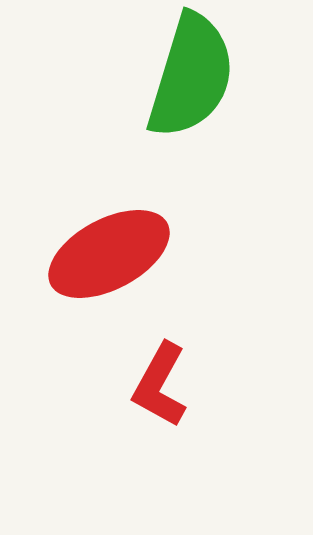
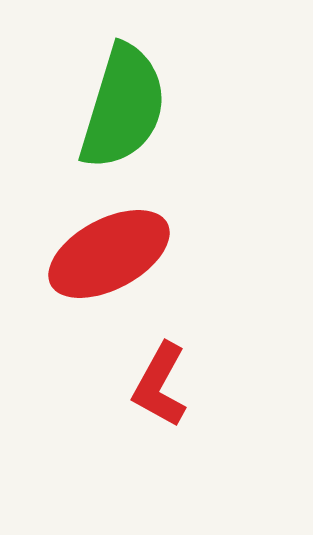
green semicircle: moved 68 px left, 31 px down
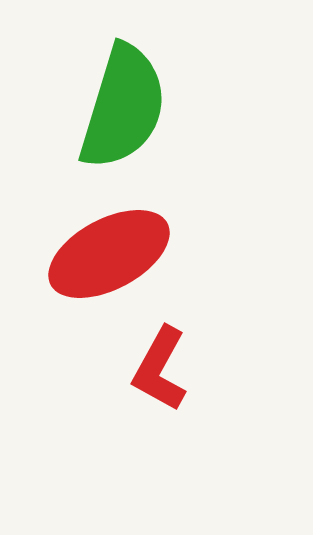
red L-shape: moved 16 px up
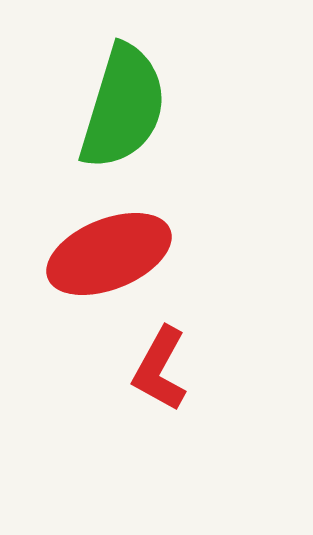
red ellipse: rotated 6 degrees clockwise
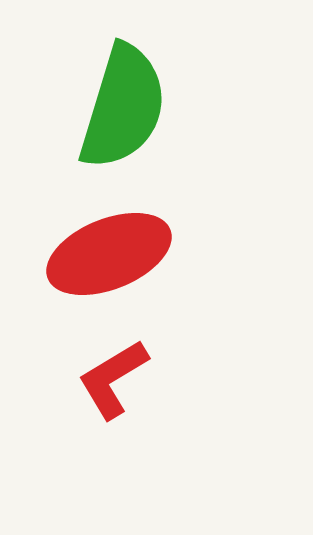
red L-shape: moved 47 px left, 10 px down; rotated 30 degrees clockwise
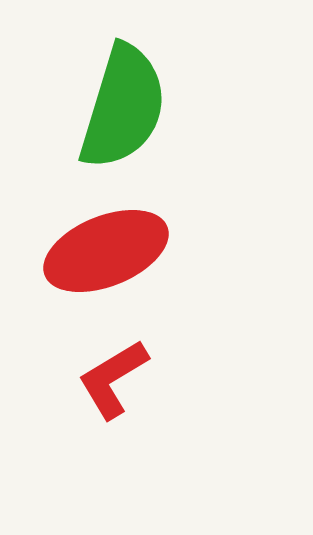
red ellipse: moved 3 px left, 3 px up
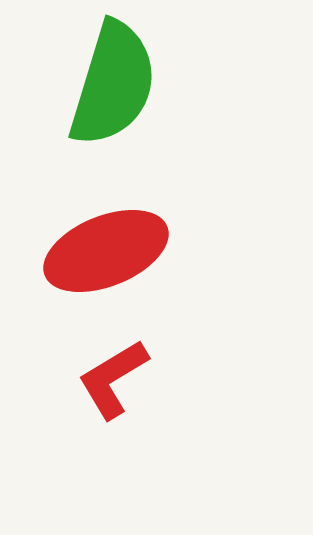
green semicircle: moved 10 px left, 23 px up
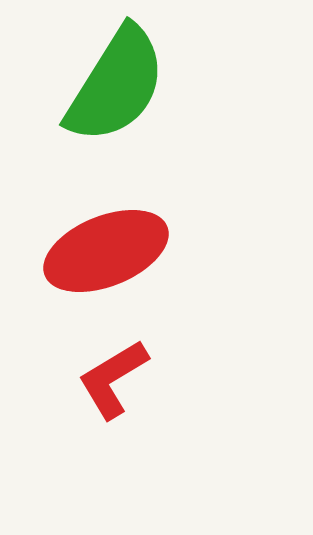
green semicircle: moved 3 px right, 1 px down; rotated 15 degrees clockwise
